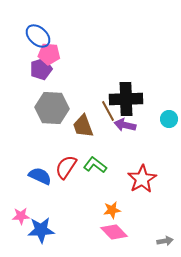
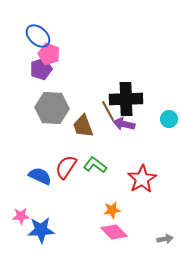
pink pentagon: rotated 15 degrees clockwise
purple arrow: moved 1 px left, 1 px up
gray arrow: moved 2 px up
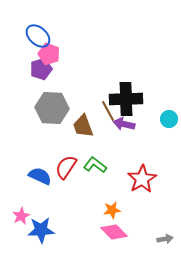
pink star: rotated 24 degrees counterclockwise
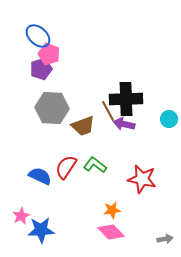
brown trapezoid: rotated 90 degrees counterclockwise
red star: rotated 28 degrees counterclockwise
pink diamond: moved 3 px left
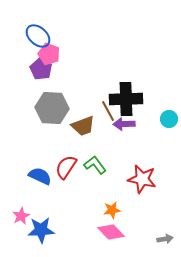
purple pentagon: rotated 25 degrees counterclockwise
purple arrow: rotated 15 degrees counterclockwise
green L-shape: rotated 15 degrees clockwise
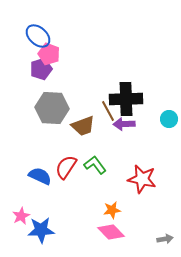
purple pentagon: rotated 25 degrees clockwise
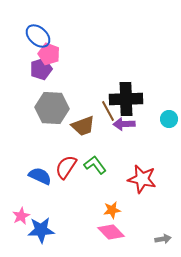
gray arrow: moved 2 px left
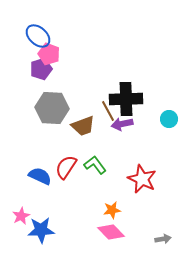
purple arrow: moved 2 px left; rotated 10 degrees counterclockwise
red star: rotated 12 degrees clockwise
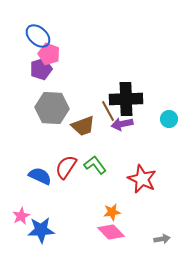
orange star: moved 2 px down
gray arrow: moved 1 px left
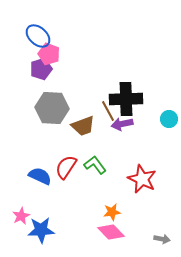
gray arrow: rotated 21 degrees clockwise
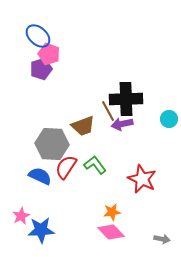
gray hexagon: moved 36 px down
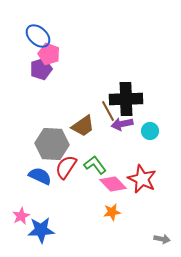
cyan circle: moved 19 px left, 12 px down
brown trapezoid: rotated 15 degrees counterclockwise
pink diamond: moved 2 px right, 48 px up
